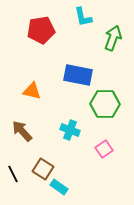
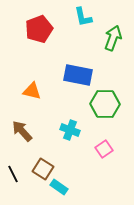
red pentagon: moved 2 px left, 1 px up; rotated 12 degrees counterclockwise
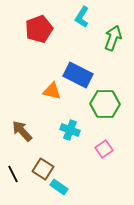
cyan L-shape: moved 1 px left; rotated 45 degrees clockwise
blue rectangle: rotated 16 degrees clockwise
orange triangle: moved 20 px right
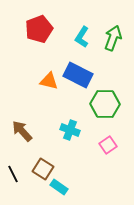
cyan L-shape: moved 20 px down
orange triangle: moved 3 px left, 10 px up
pink square: moved 4 px right, 4 px up
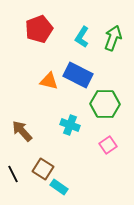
cyan cross: moved 5 px up
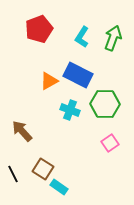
orange triangle: rotated 42 degrees counterclockwise
cyan cross: moved 15 px up
pink square: moved 2 px right, 2 px up
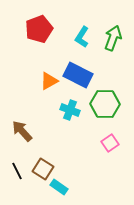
black line: moved 4 px right, 3 px up
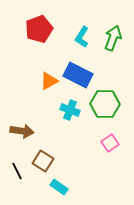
brown arrow: rotated 140 degrees clockwise
brown square: moved 8 px up
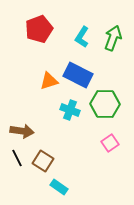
orange triangle: rotated 12 degrees clockwise
black line: moved 13 px up
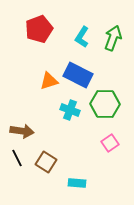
brown square: moved 3 px right, 1 px down
cyan rectangle: moved 18 px right, 4 px up; rotated 30 degrees counterclockwise
